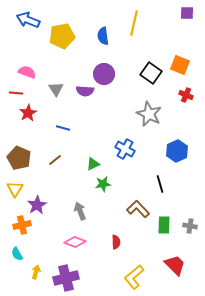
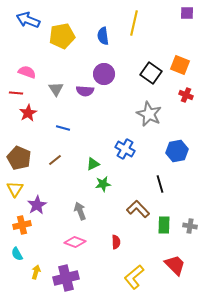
blue hexagon: rotated 15 degrees clockwise
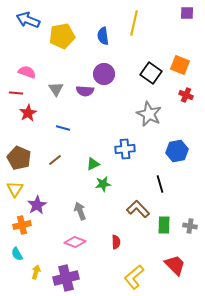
blue cross: rotated 36 degrees counterclockwise
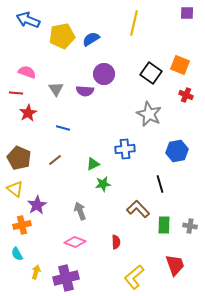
blue semicircle: moved 12 px left, 3 px down; rotated 66 degrees clockwise
yellow triangle: rotated 24 degrees counterclockwise
red trapezoid: rotated 25 degrees clockwise
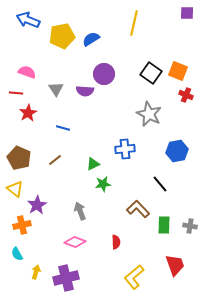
orange square: moved 2 px left, 6 px down
black line: rotated 24 degrees counterclockwise
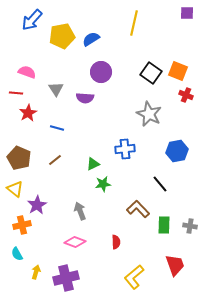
blue arrow: moved 4 px right; rotated 70 degrees counterclockwise
purple circle: moved 3 px left, 2 px up
purple semicircle: moved 7 px down
blue line: moved 6 px left
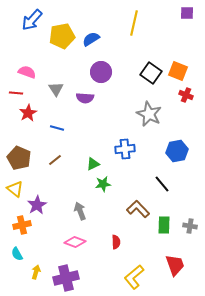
black line: moved 2 px right
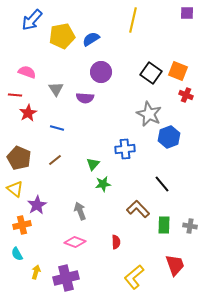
yellow line: moved 1 px left, 3 px up
red line: moved 1 px left, 2 px down
blue hexagon: moved 8 px left, 14 px up; rotated 10 degrees counterclockwise
green triangle: rotated 24 degrees counterclockwise
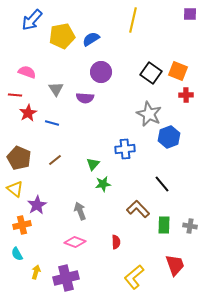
purple square: moved 3 px right, 1 px down
red cross: rotated 24 degrees counterclockwise
blue line: moved 5 px left, 5 px up
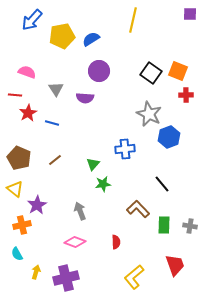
purple circle: moved 2 px left, 1 px up
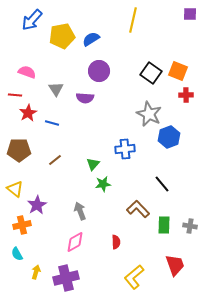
brown pentagon: moved 8 px up; rotated 25 degrees counterclockwise
pink diamond: rotated 50 degrees counterclockwise
